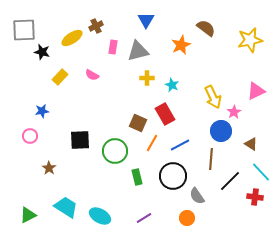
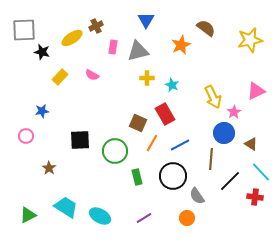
blue circle: moved 3 px right, 2 px down
pink circle: moved 4 px left
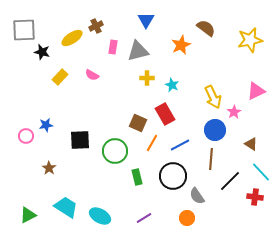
blue star: moved 4 px right, 14 px down
blue circle: moved 9 px left, 3 px up
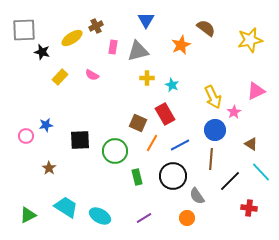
red cross: moved 6 px left, 11 px down
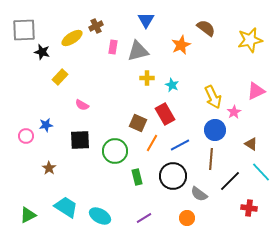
pink semicircle: moved 10 px left, 30 px down
gray semicircle: moved 2 px right, 2 px up; rotated 18 degrees counterclockwise
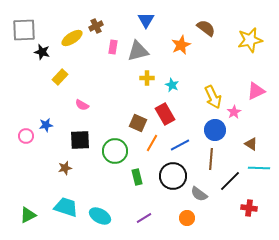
brown star: moved 16 px right; rotated 24 degrees clockwise
cyan line: moved 2 px left, 4 px up; rotated 45 degrees counterclockwise
cyan trapezoid: rotated 15 degrees counterclockwise
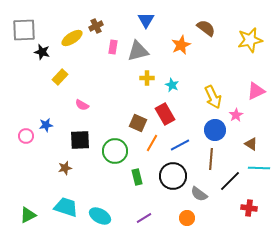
pink star: moved 2 px right, 3 px down
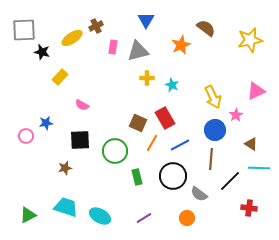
red rectangle: moved 4 px down
blue star: moved 2 px up
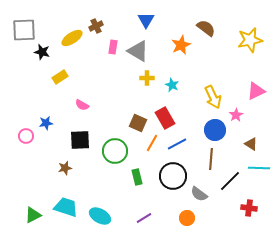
gray triangle: rotated 45 degrees clockwise
yellow rectangle: rotated 14 degrees clockwise
blue line: moved 3 px left, 1 px up
green triangle: moved 5 px right
